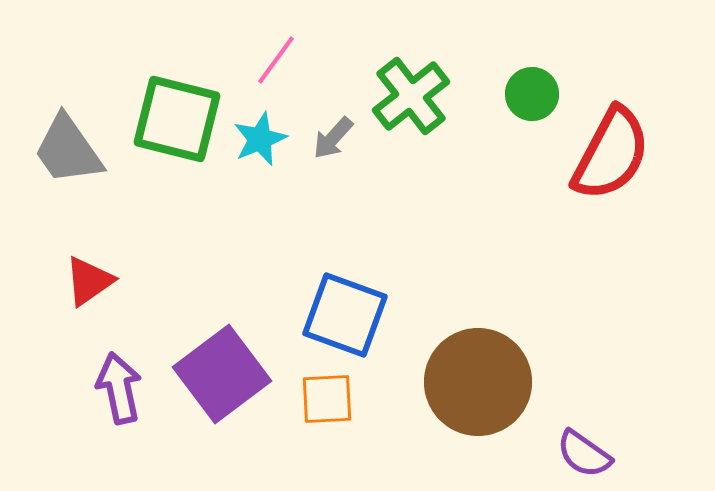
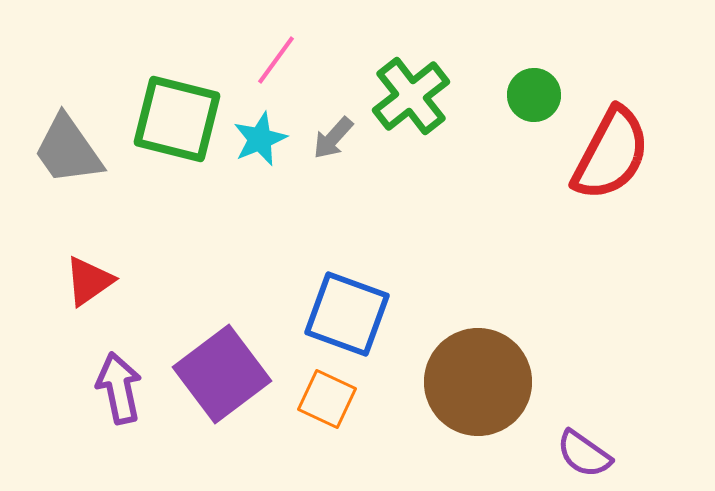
green circle: moved 2 px right, 1 px down
blue square: moved 2 px right, 1 px up
orange square: rotated 28 degrees clockwise
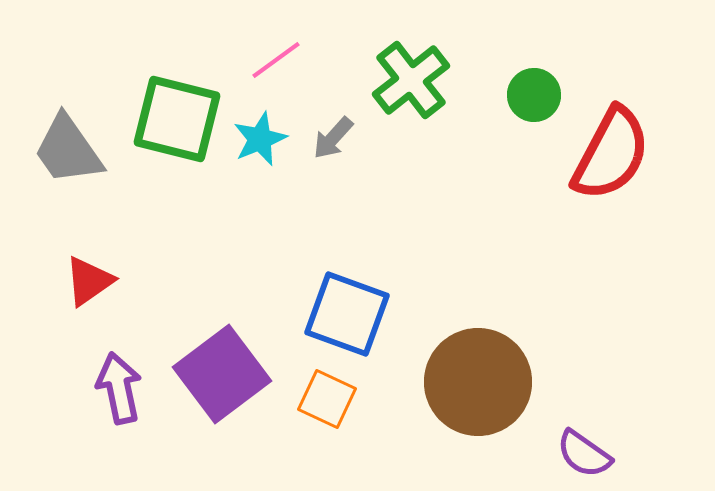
pink line: rotated 18 degrees clockwise
green cross: moved 16 px up
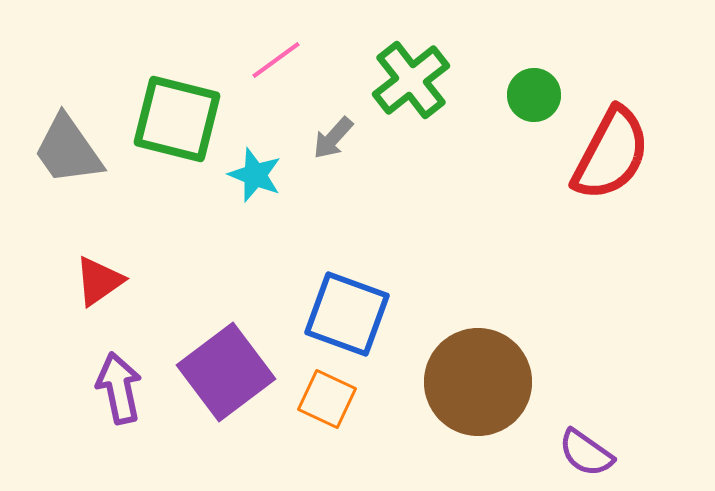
cyan star: moved 5 px left, 36 px down; rotated 28 degrees counterclockwise
red triangle: moved 10 px right
purple square: moved 4 px right, 2 px up
purple semicircle: moved 2 px right, 1 px up
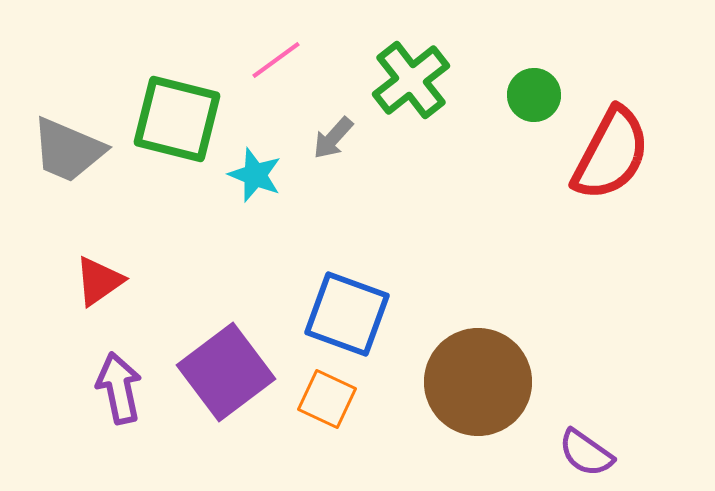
gray trapezoid: rotated 32 degrees counterclockwise
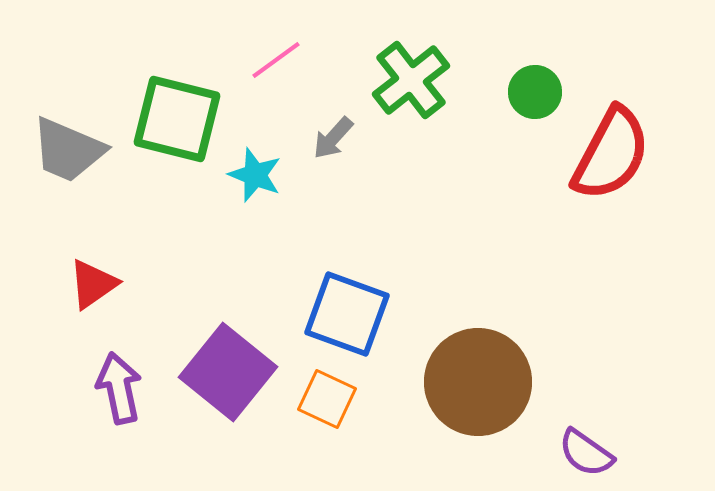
green circle: moved 1 px right, 3 px up
red triangle: moved 6 px left, 3 px down
purple square: moved 2 px right; rotated 14 degrees counterclockwise
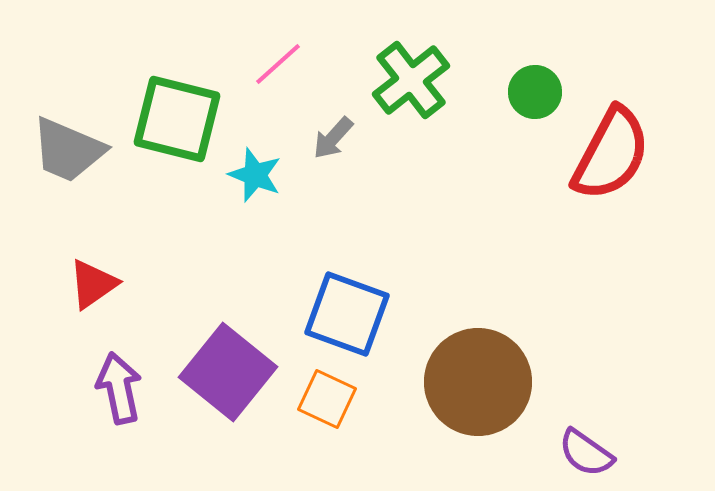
pink line: moved 2 px right, 4 px down; rotated 6 degrees counterclockwise
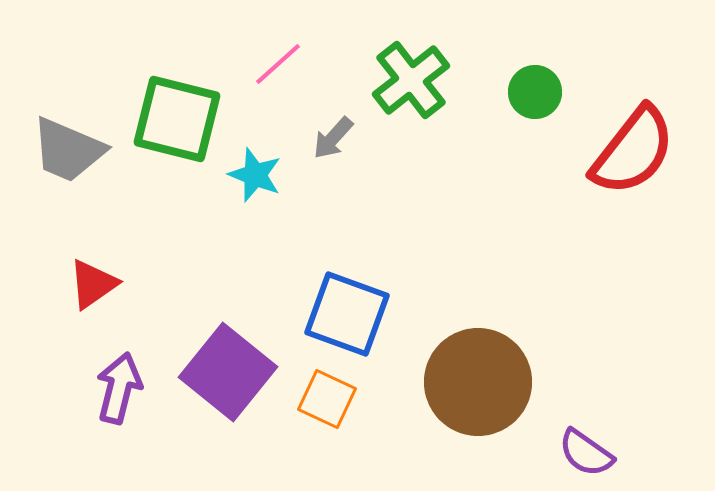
red semicircle: moved 22 px right, 3 px up; rotated 10 degrees clockwise
purple arrow: rotated 26 degrees clockwise
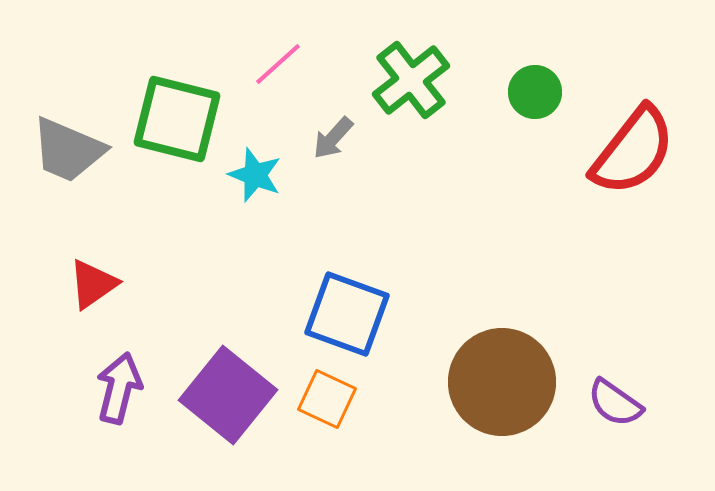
purple square: moved 23 px down
brown circle: moved 24 px right
purple semicircle: moved 29 px right, 50 px up
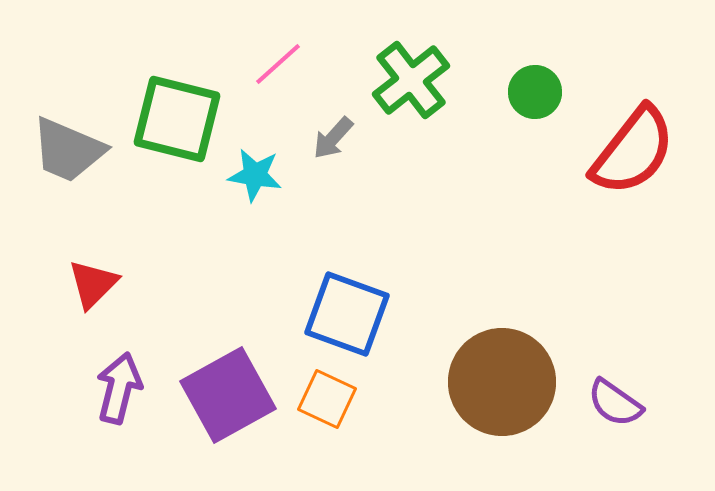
cyan star: rotated 12 degrees counterclockwise
red triangle: rotated 10 degrees counterclockwise
purple square: rotated 22 degrees clockwise
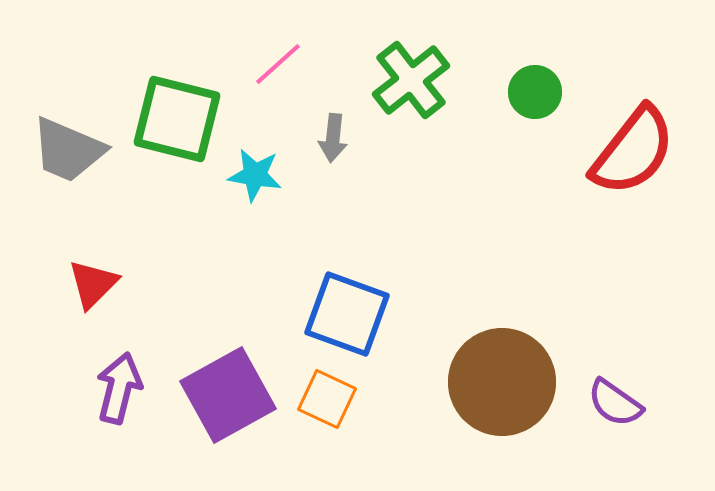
gray arrow: rotated 36 degrees counterclockwise
